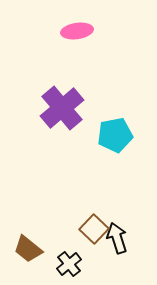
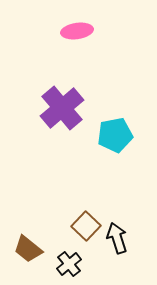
brown square: moved 8 px left, 3 px up
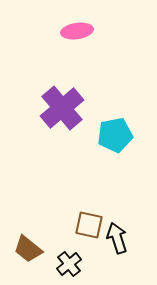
brown square: moved 3 px right, 1 px up; rotated 32 degrees counterclockwise
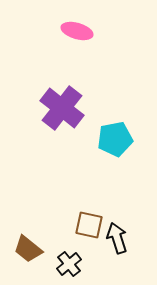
pink ellipse: rotated 24 degrees clockwise
purple cross: rotated 12 degrees counterclockwise
cyan pentagon: moved 4 px down
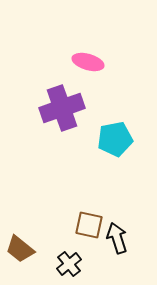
pink ellipse: moved 11 px right, 31 px down
purple cross: rotated 33 degrees clockwise
brown trapezoid: moved 8 px left
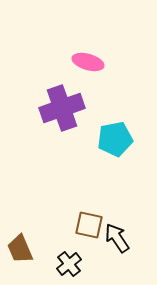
black arrow: rotated 16 degrees counterclockwise
brown trapezoid: rotated 28 degrees clockwise
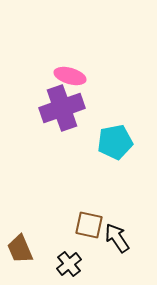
pink ellipse: moved 18 px left, 14 px down
cyan pentagon: moved 3 px down
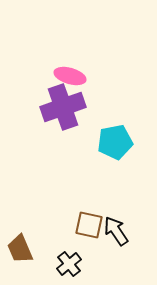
purple cross: moved 1 px right, 1 px up
black arrow: moved 1 px left, 7 px up
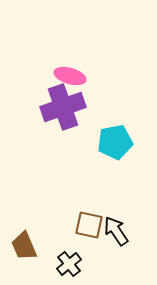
brown trapezoid: moved 4 px right, 3 px up
